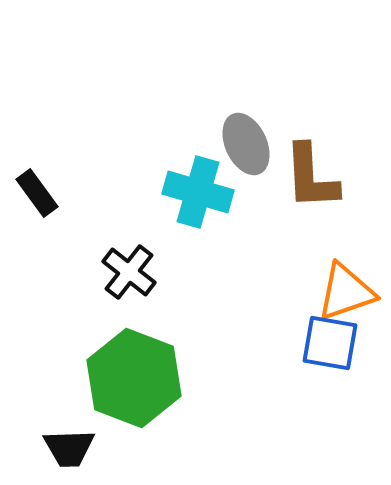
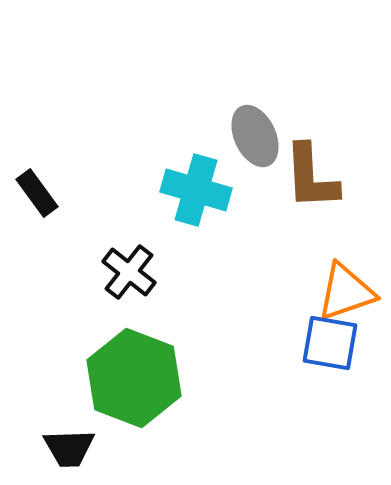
gray ellipse: moved 9 px right, 8 px up
cyan cross: moved 2 px left, 2 px up
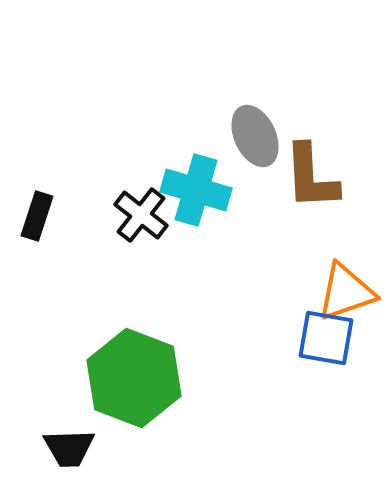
black rectangle: moved 23 px down; rotated 54 degrees clockwise
black cross: moved 12 px right, 57 px up
blue square: moved 4 px left, 5 px up
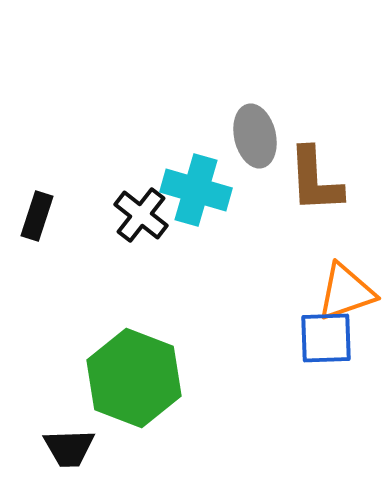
gray ellipse: rotated 12 degrees clockwise
brown L-shape: moved 4 px right, 3 px down
blue square: rotated 12 degrees counterclockwise
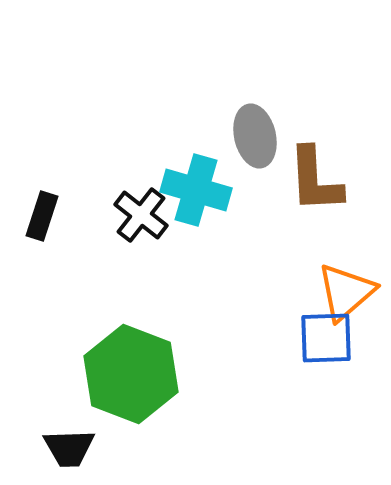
black rectangle: moved 5 px right
orange triangle: rotated 22 degrees counterclockwise
green hexagon: moved 3 px left, 4 px up
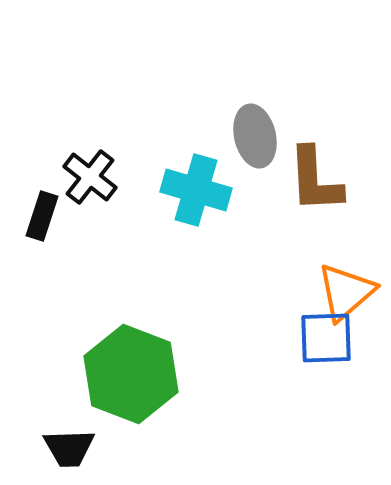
black cross: moved 51 px left, 38 px up
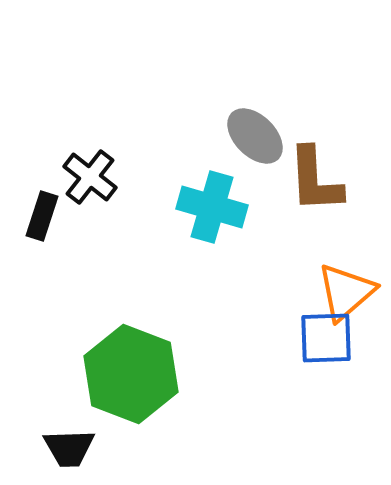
gray ellipse: rotated 32 degrees counterclockwise
cyan cross: moved 16 px right, 17 px down
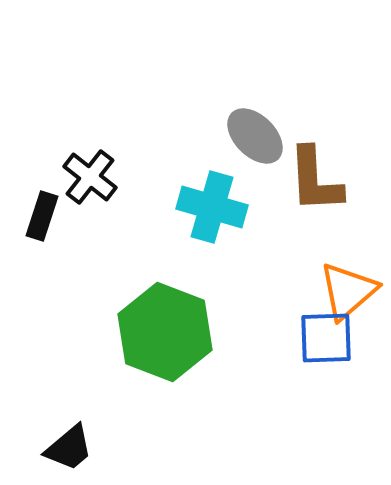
orange triangle: moved 2 px right, 1 px up
green hexagon: moved 34 px right, 42 px up
black trapezoid: rotated 38 degrees counterclockwise
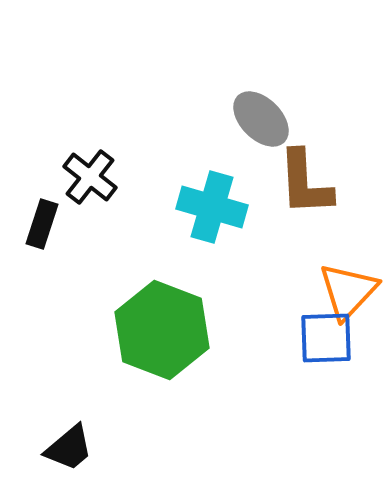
gray ellipse: moved 6 px right, 17 px up
brown L-shape: moved 10 px left, 3 px down
black rectangle: moved 8 px down
orange triangle: rotated 6 degrees counterclockwise
green hexagon: moved 3 px left, 2 px up
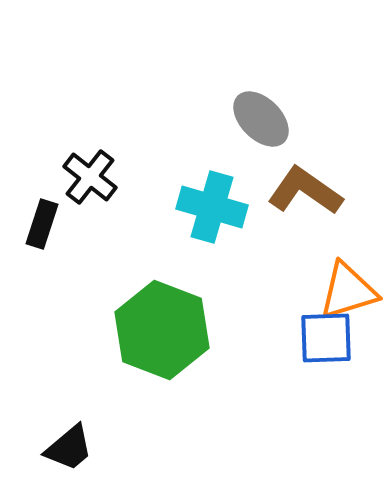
brown L-shape: moved 8 px down; rotated 128 degrees clockwise
orange triangle: rotated 30 degrees clockwise
